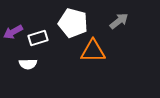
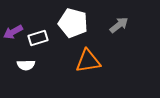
gray arrow: moved 4 px down
orange triangle: moved 5 px left, 10 px down; rotated 8 degrees counterclockwise
white semicircle: moved 2 px left, 1 px down
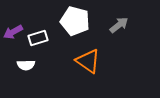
white pentagon: moved 2 px right, 2 px up
orange triangle: rotated 44 degrees clockwise
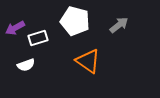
purple arrow: moved 2 px right, 4 px up
white semicircle: rotated 18 degrees counterclockwise
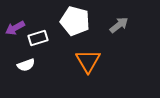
orange triangle: rotated 24 degrees clockwise
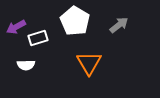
white pentagon: rotated 16 degrees clockwise
purple arrow: moved 1 px right, 1 px up
orange triangle: moved 1 px right, 2 px down
white semicircle: rotated 18 degrees clockwise
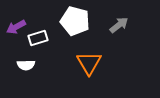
white pentagon: rotated 16 degrees counterclockwise
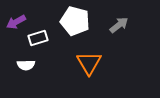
purple arrow: moved 5 px up
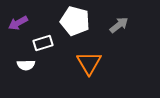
purple arrow: moved 2 px right, 1 px down
white rectangle: moved 5 px right, 5 px down
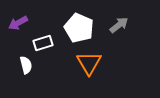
white pentagon: moved 4 px right, 7 px down; rotated 8 degrees clockwise
white semicircle: rotated 102 degrees counterclockwise
